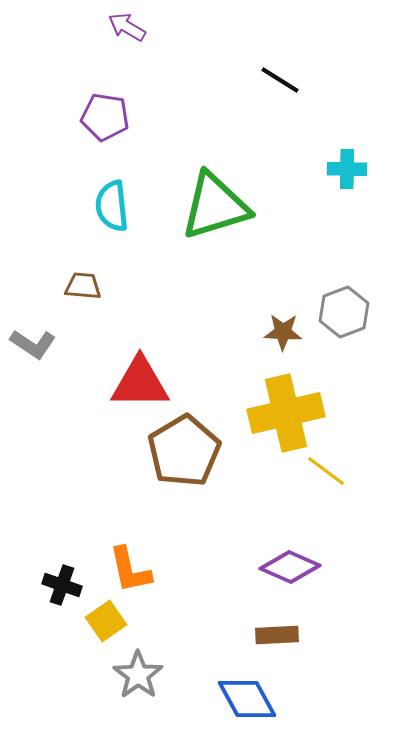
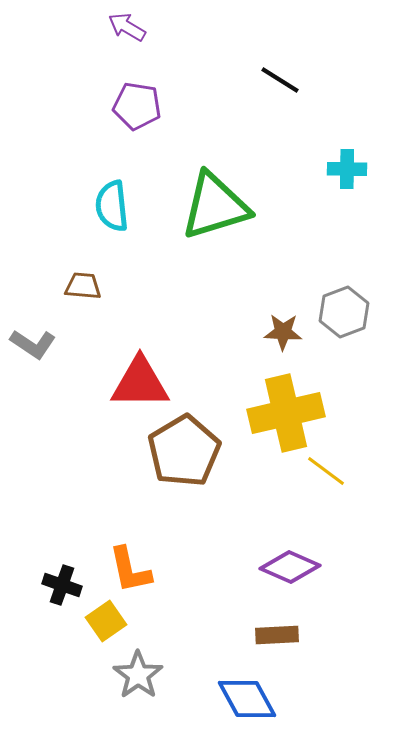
purple pentagon: moved 32 px right, 11 px up
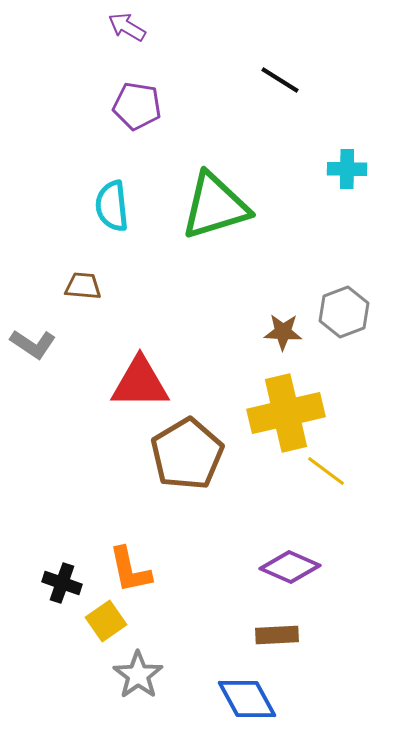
brown pentagon: moved 3 px right, 3 px down
black cross: moved 2 px up
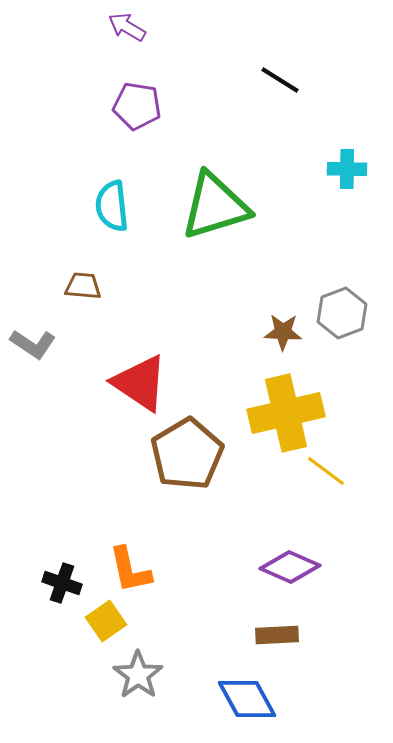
gray hexagon: moved 2 px left, 1 px down
red triangle: rotated 34 degrees clockwise
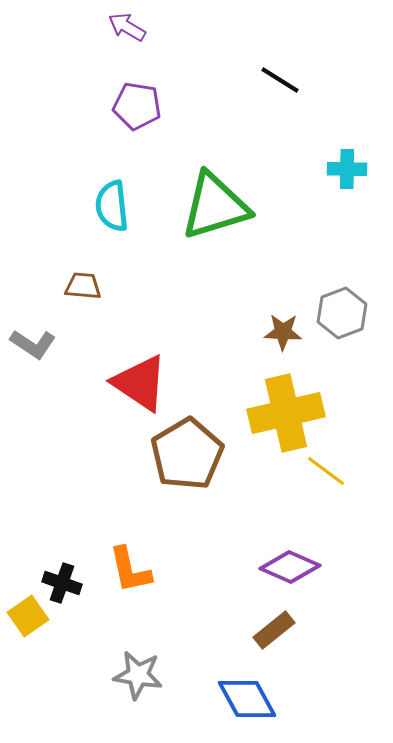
yellow square: moved 78 px left, 5 px up
brown rectangle: moved 3 px left, 5 px up; rotated 36 degrees counterclockwise
gray star: rotated 27 degrees counterclockwise
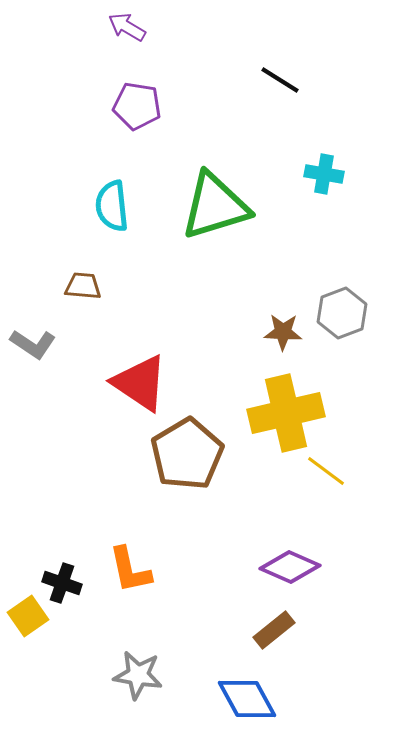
cyan cross: moved 23 px left, 5 px down; rotated 9 degrees clockwise
